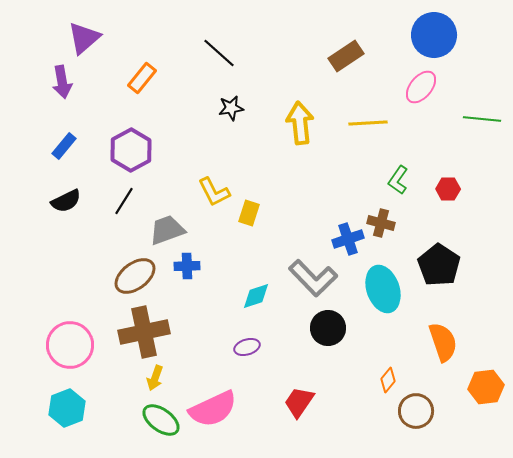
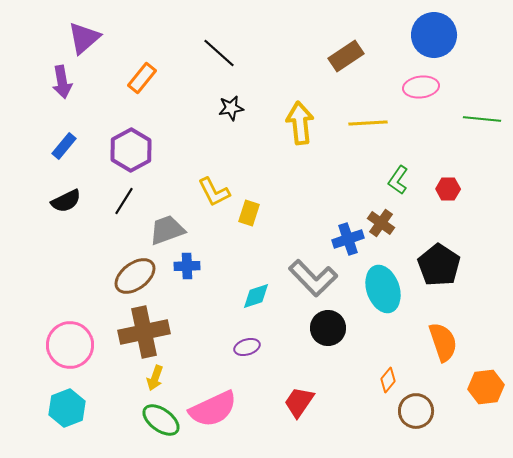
pink ellipse at (421, 87): rotated 44 degrees clockwise
brown cross at (381, 223): rotated 20 degrees clockwise
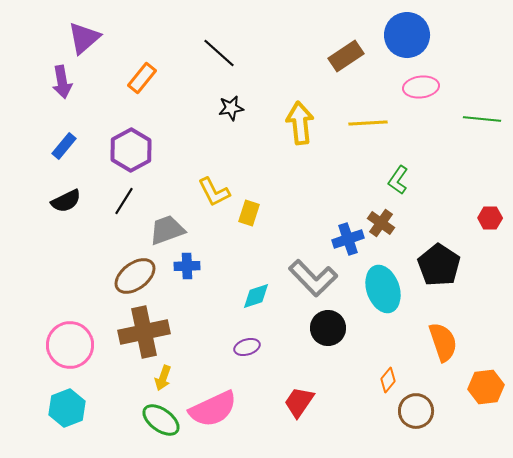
blue circle at (434, 35): moved 27 px left
red hexagon at (448, 189): moved 42 px right, 29 px down
yellow arrow at (155, 378): moved 8 px right
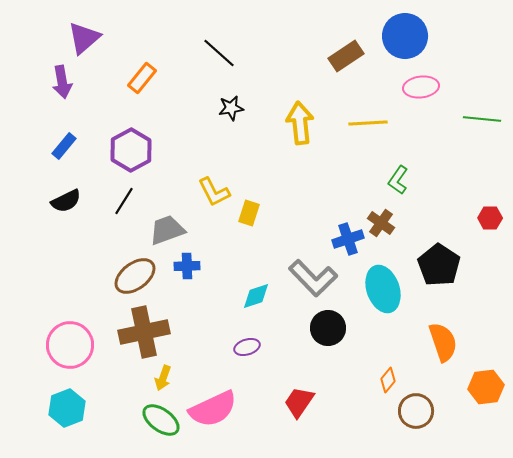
blue circle at (407, 35): moved 2 px left, 1 px down
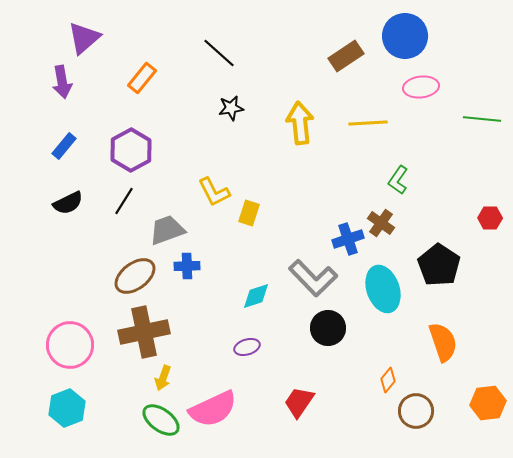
black semicircle at (66, 201): moved 2 px right, 2 px down
orange hexagon at (486, 387): moved 2 px right, 16 px down
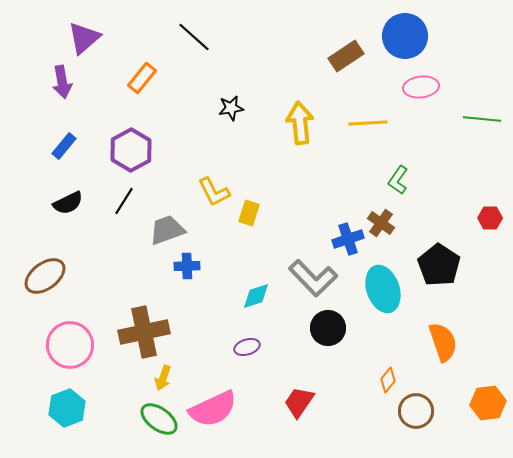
black line at (219, 53): moved 25 px left, 16 px up
brown ellipse at (135, 276): moved 90 px left
green ellipse at (161, 420): moved 2 px left, 1 px up
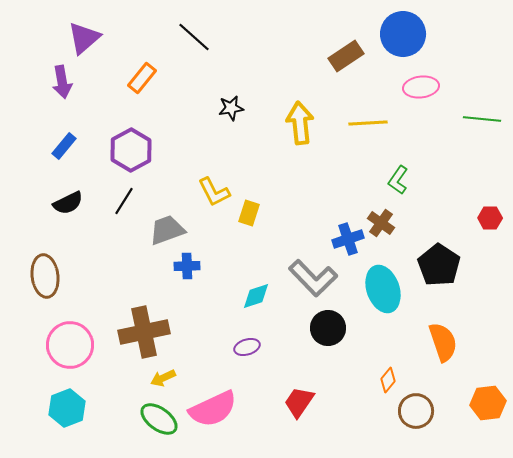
blue circle at (405, 36): moved 2 px left, 2 px up
brown ellipse at (45, 276): rotated 60 degrees counterclockwise
yellow arrow at (163, 378): rotated 45 degrees clockwise
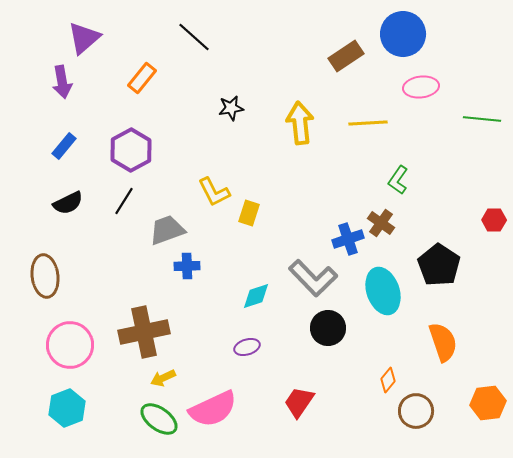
red hexagon at (490, 218): moved 4 px right, 2 px down
cyan ellipse at (383, 289): moved 2 px down
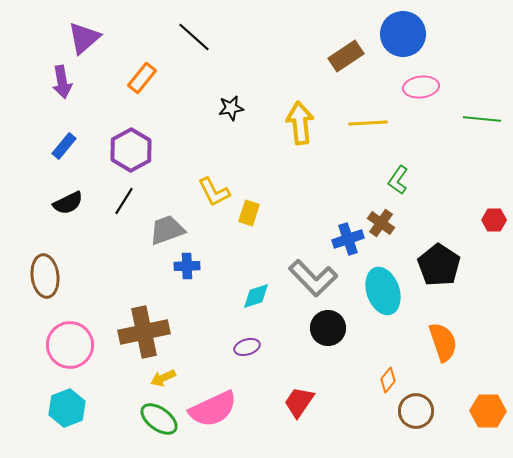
orange hexagon at (488, 403): moved 8 px down; rotated 8 degrees clockwise
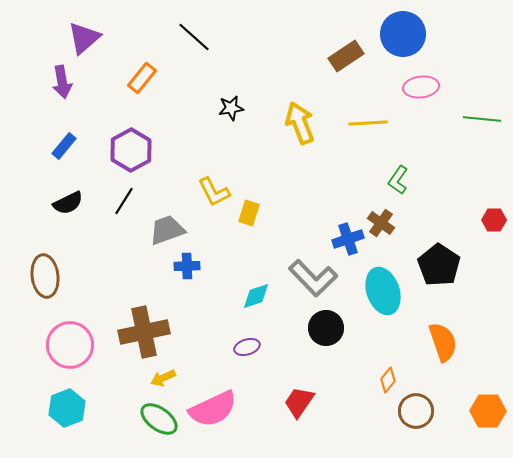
yellow arrow at (300, 123): rotated 15 degrees counterclockwise
black circle at (328, 328): moved 2 px left
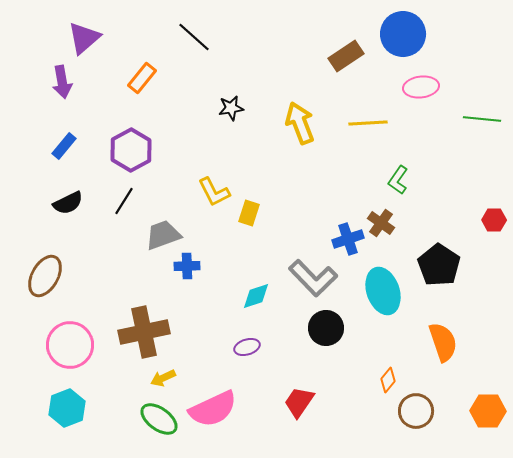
gray trapezoid at (167, 230): moved 4 px left, 5 px down
brown ellipse at (45, 276): rotated 36 degrees clockwise
